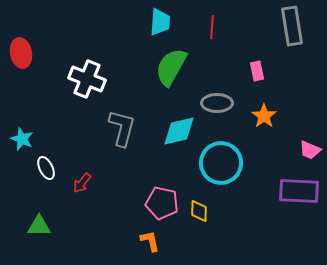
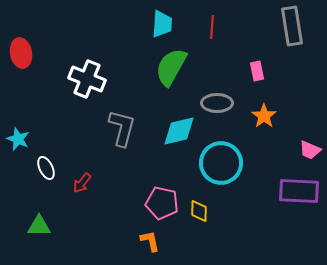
cyan trapezoid: moved 2 px right, 2 px down
cyan star: moved 4 px left
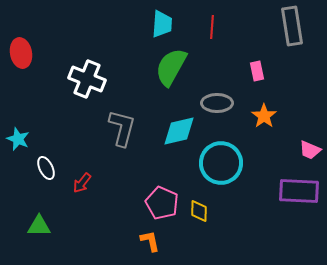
pink pentagon: rotated 12 degrees clockwise
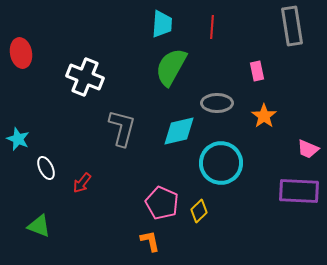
white cross: moved 2 px left, 2 px up
pink trapezoid: moved 2 px left, 1 px up
yellow diamond: rotated 45 degrees clockwise
green triangle: rotated 20 degrees clockwise
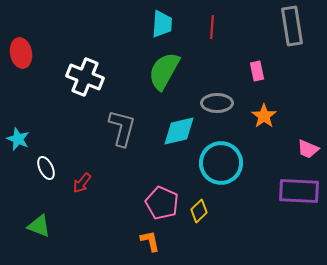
green semicircle: moved 7 px left, 4 px down
